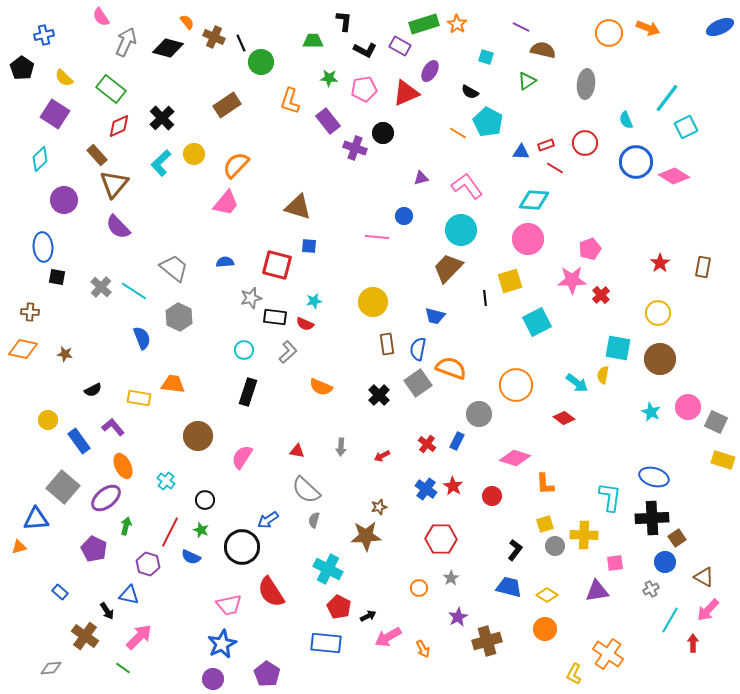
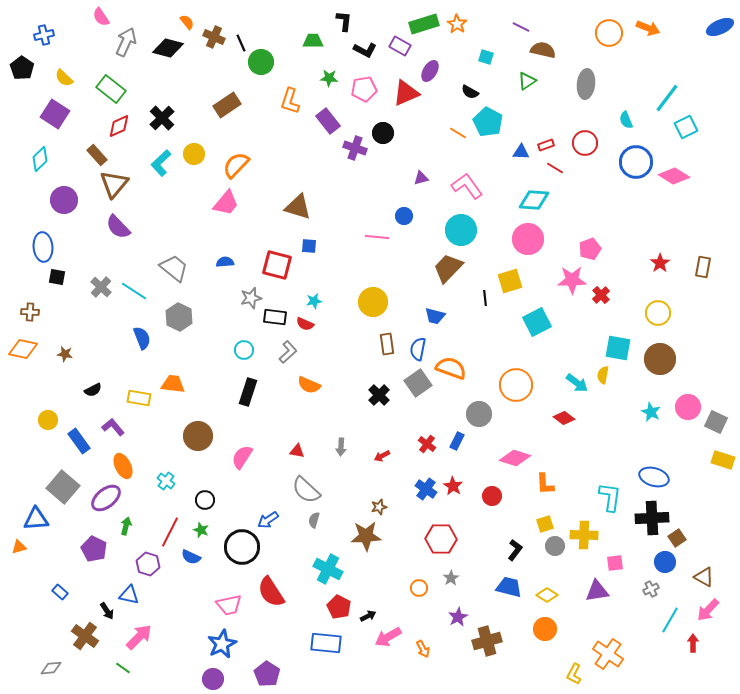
orange semicircle at (321, 387): moved 12 px left, 2 px up
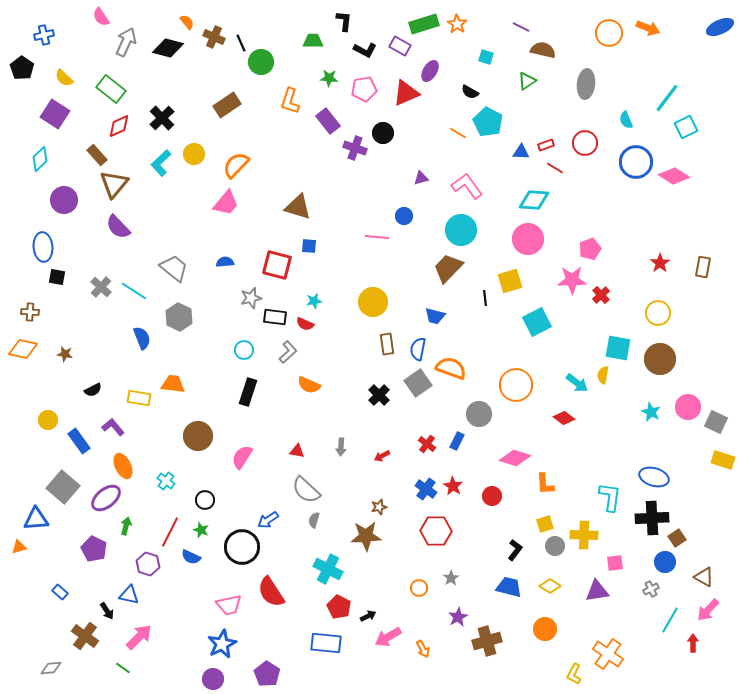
red hexagon at (441, 539): moved 5 px left, 8 px up
yellow diamond at (547, 595): moved 3 px right, 9 px up
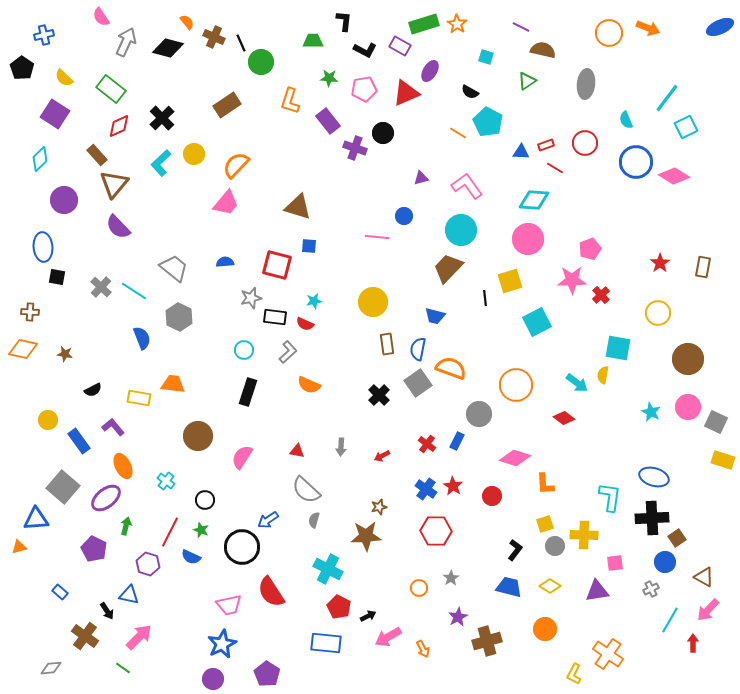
brown circle at (660, 359): moved 28 px right
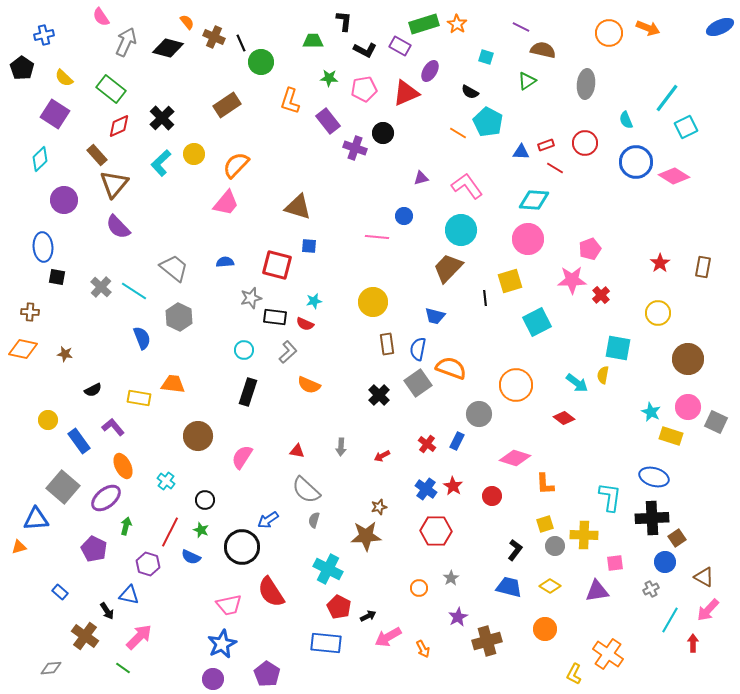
yellow rectangle at (723, 460): moved 52 px left, 24 px up
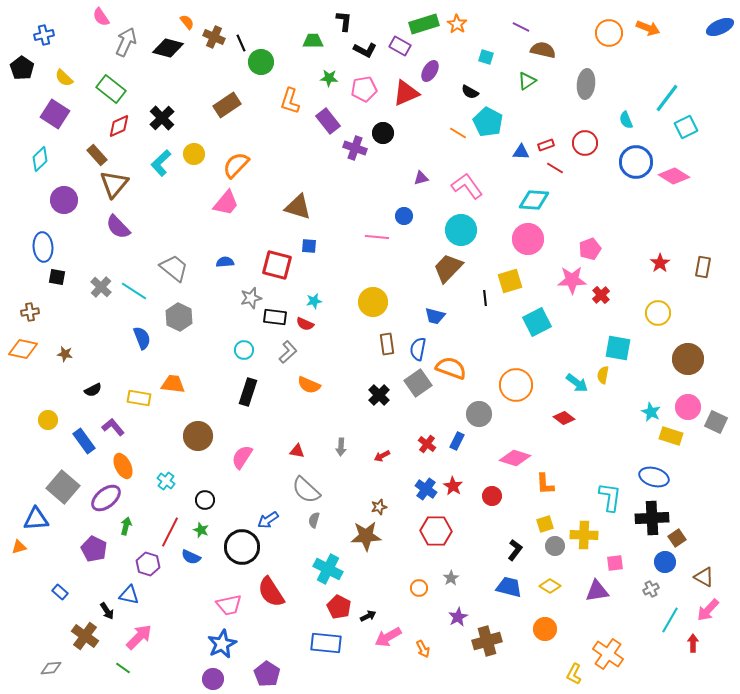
brown cross at (30, 312): rotated 12 degrees counterclockwise
blue rectangle at (79, 441): moved 5 px right
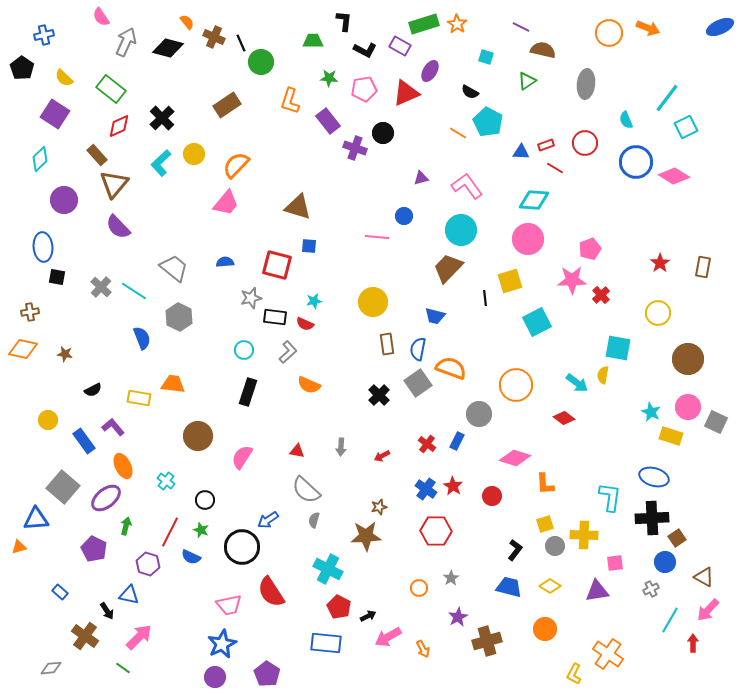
purple circle at (213, 679): moved 2 px right, 2 px up
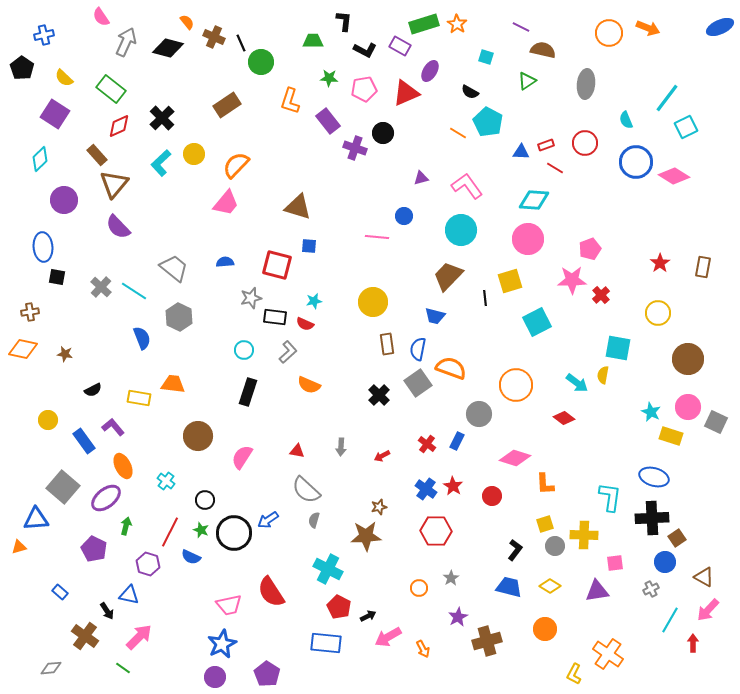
brown trapezoid at (448, 268): moved 8 px down
black circle at (242, 547): moved 8 px left, 14 px up
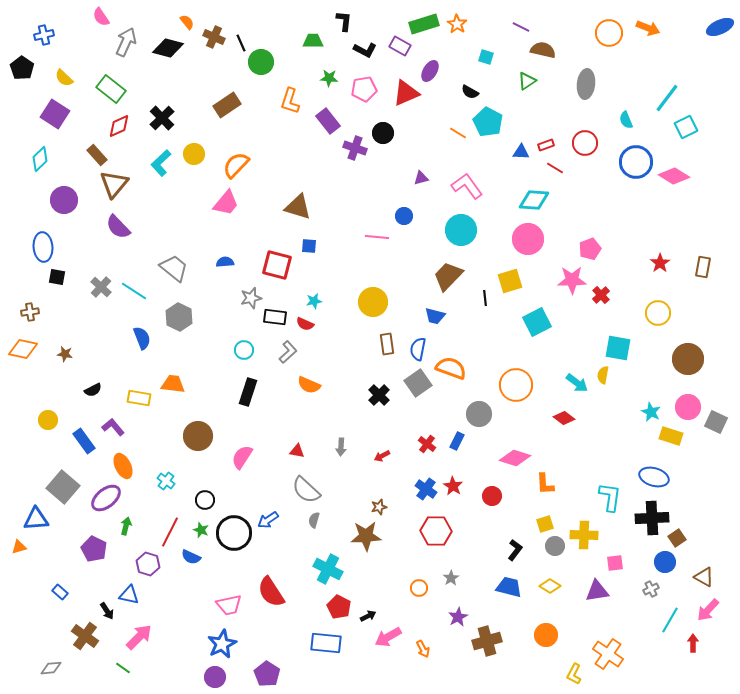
orange circle at (545, 629): moved 1 px right, 6 px down
